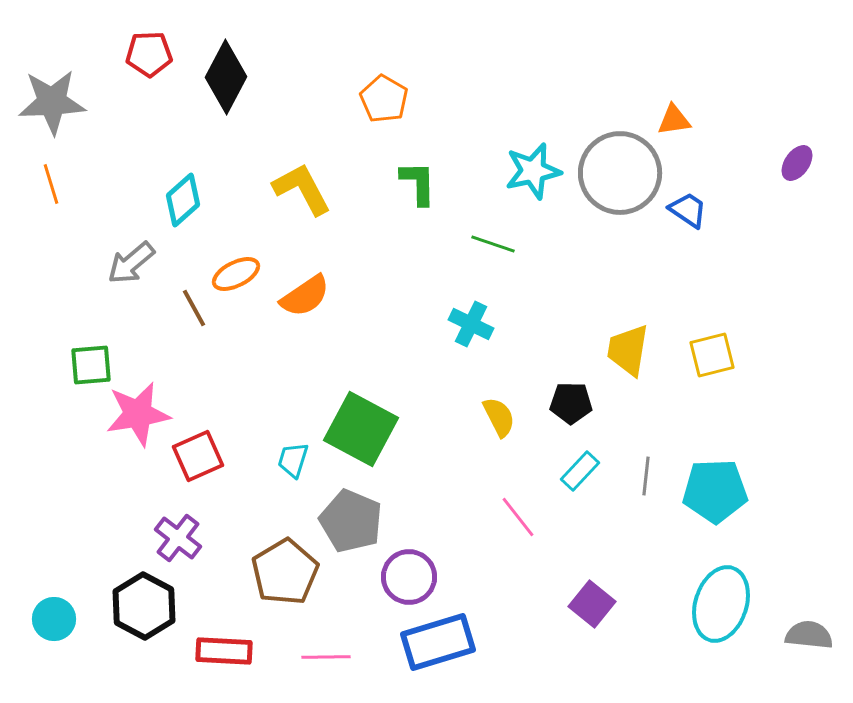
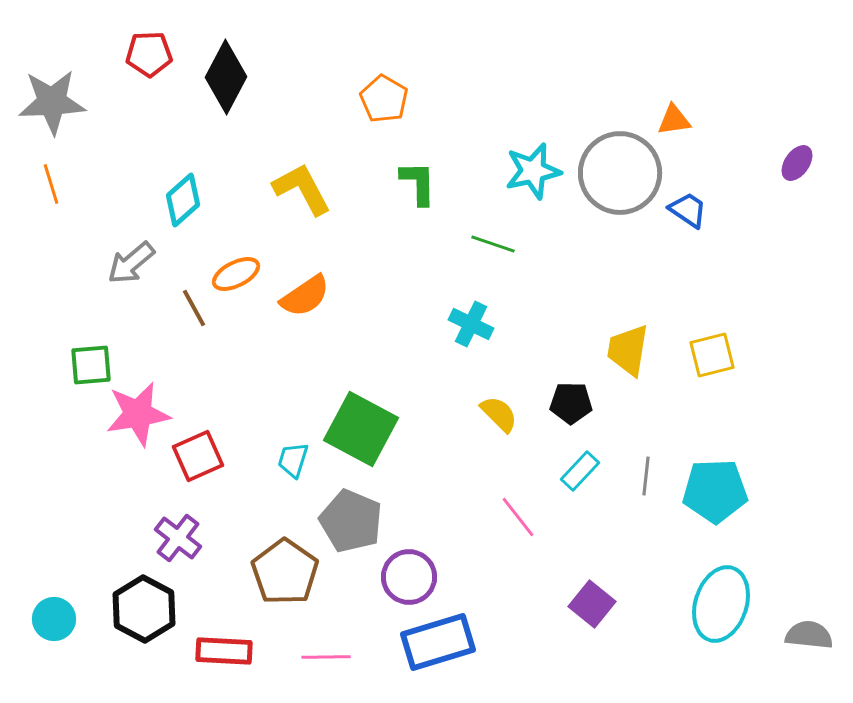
yellow semicircle at (499, 417): moved 3 px up; rotated 18 degrees counterclockwise
brown pentagon at (285, 572): rotated 6 degrees counterclockwise
black hexagon at (144, 606): moved 3 px down
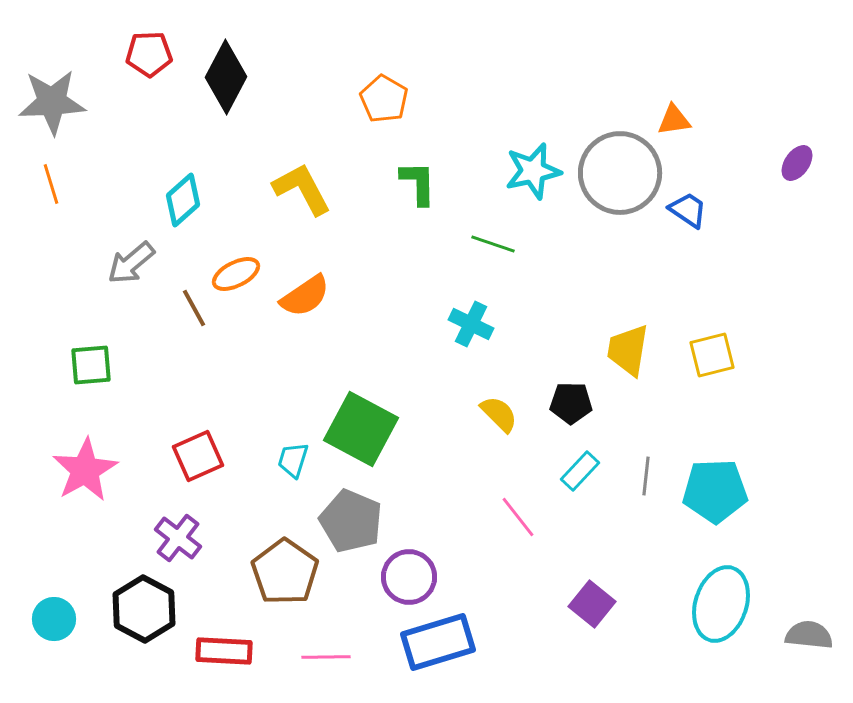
pink star at (138, 414): moved 53 px left, 56 px down; rotated 20 degrees counterclockwise
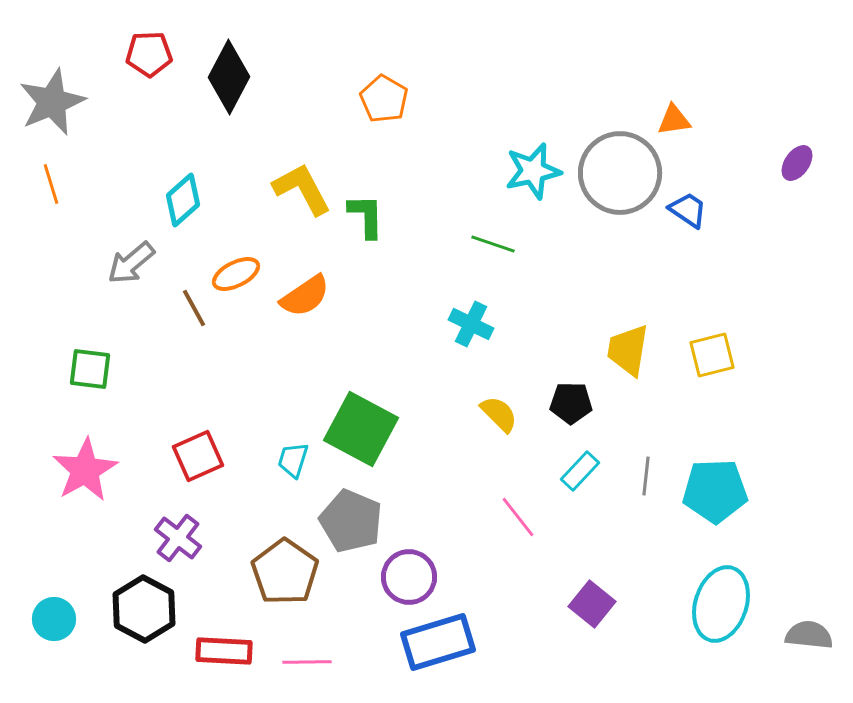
black diamond at (226, 77): moved 3 px right
gray star at (52, 102): rotated 20 degrees counterclockwise
green L-shape at (418, 183): moved 52 px left, 33 px down
green square at (91, 365): moved 1 px left, 4 px down; rotated 12 degrees clockwise
pink line at (326, 657): moved 19 px left, 5 px down
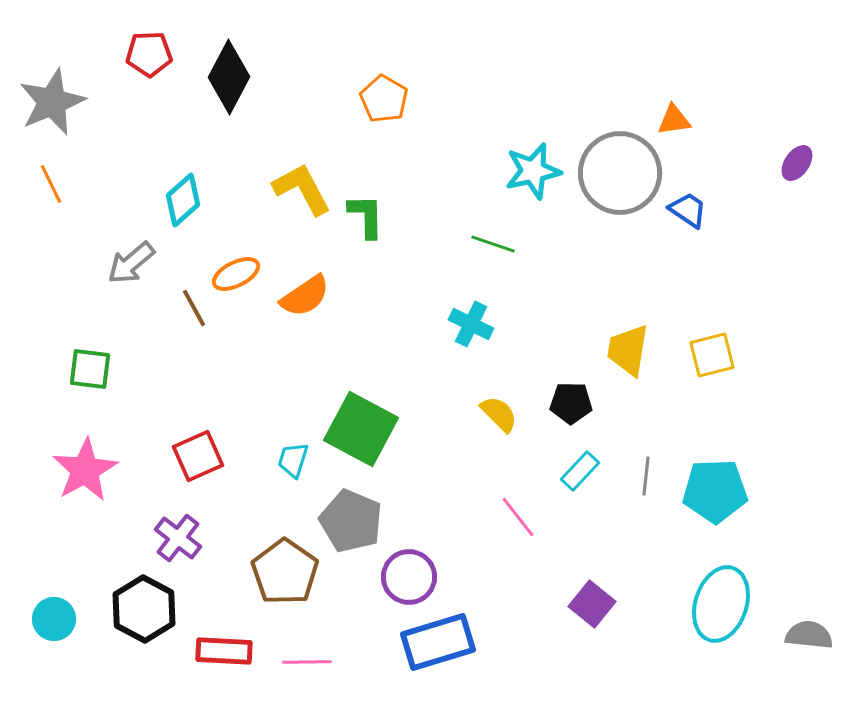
orange line at (51, 184): rotated 9 degrees counterclockwise
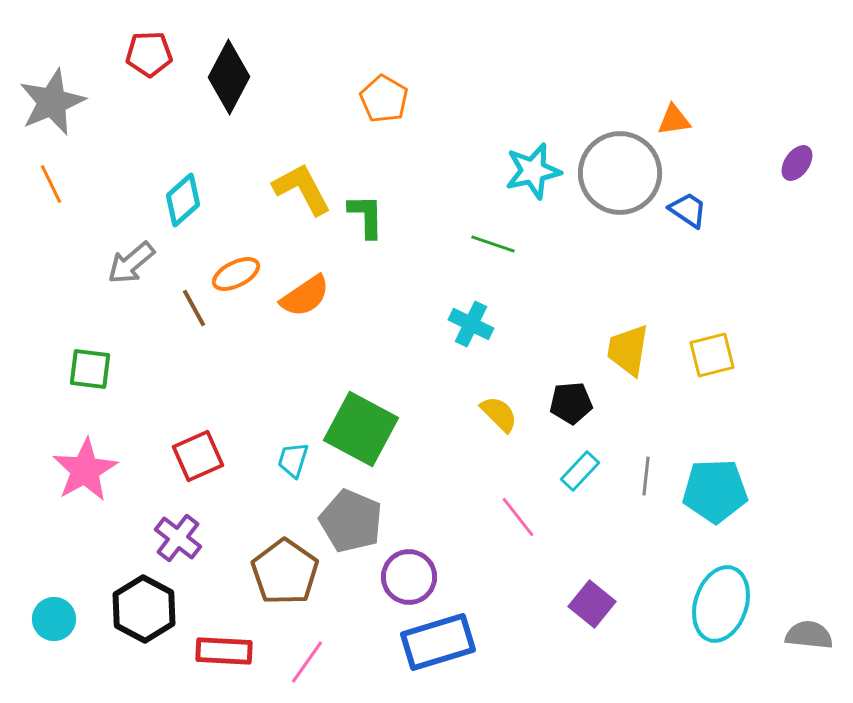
black pentagon at (571, 403): rotated 6 degrees counterclockwise
pink line at (307, 662): rotated 54 degrees counterclockwise
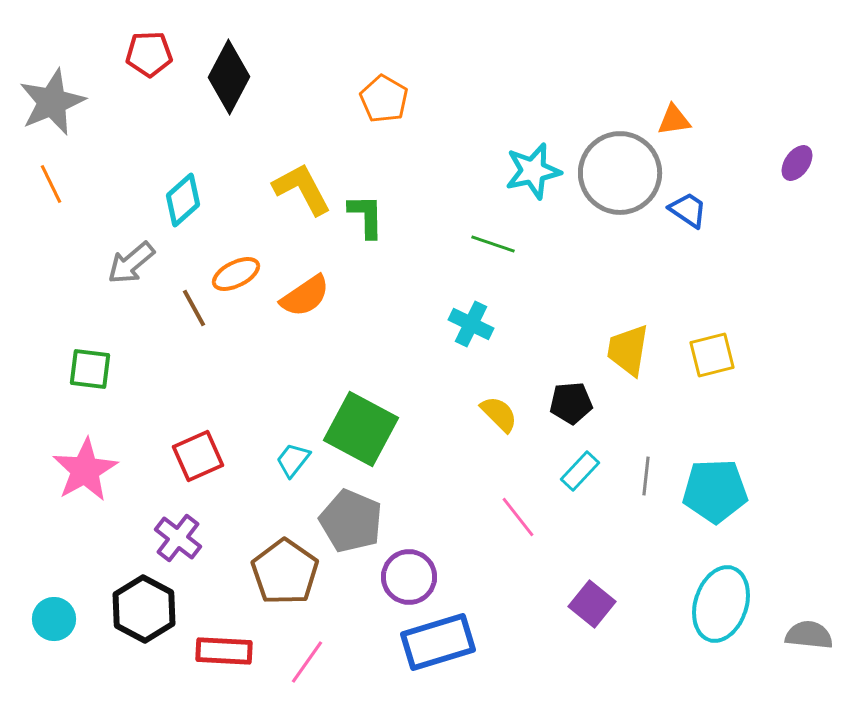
cyan trapezoid at (293, 460): rotated 21 degrees clockwise
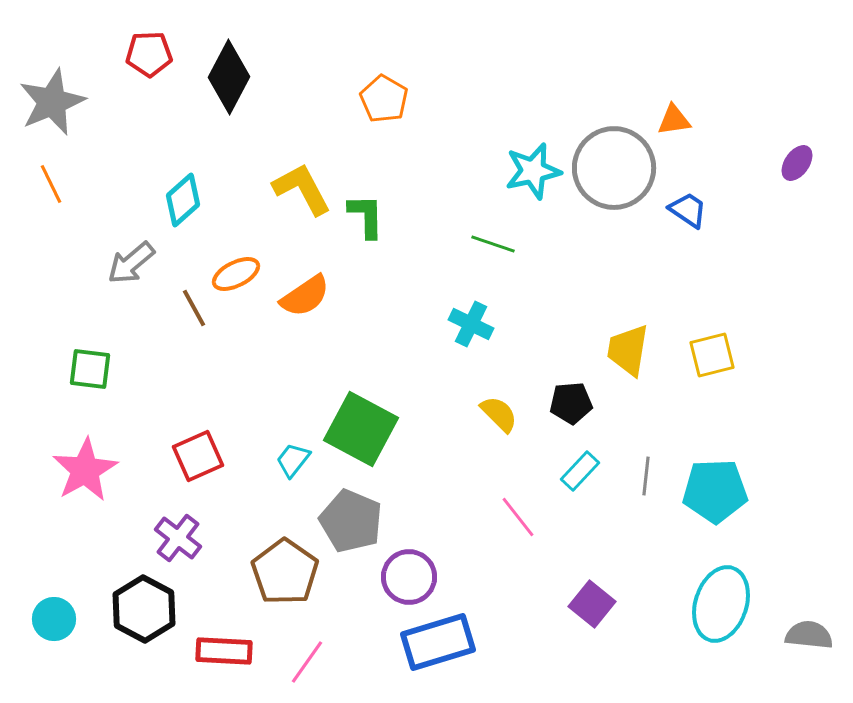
gray circle at (620, 173): moved 6 px left, 5 px up
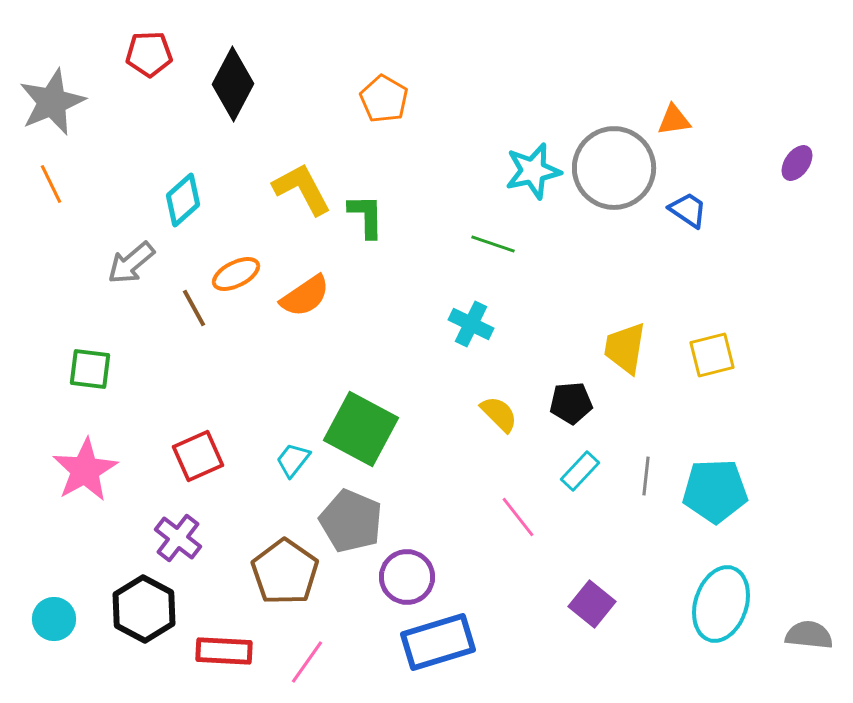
black diamond at (229, 77): moved 4 px right, 7 px down
yellow trapezoid at (628, 350): moved 3 px left, 2 px up
purple circle at (409, 577): moved 2 px left
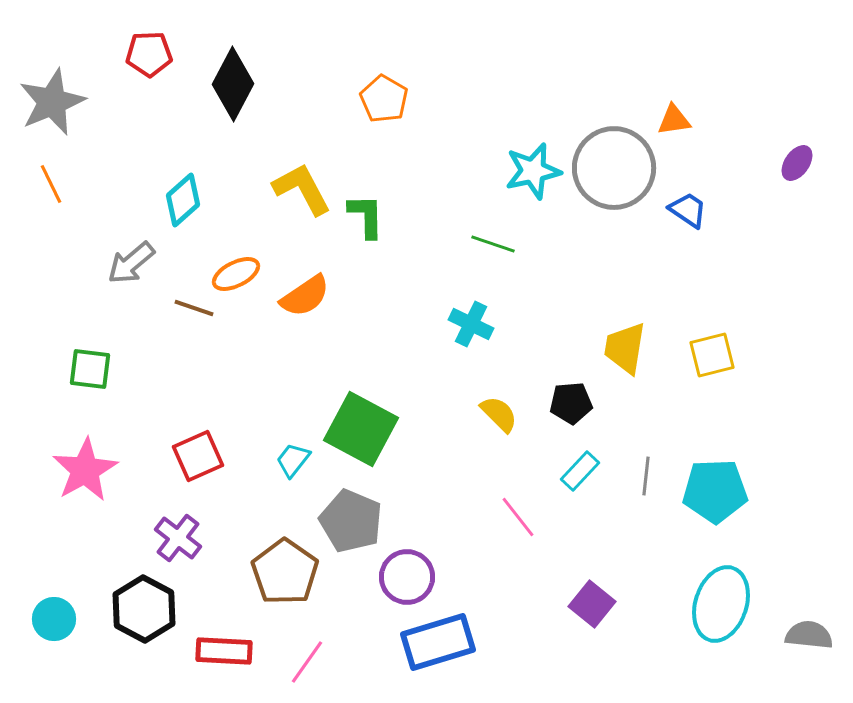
brown line at (194, 308): rotated 42 degrees counterclockwise
